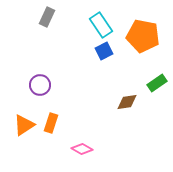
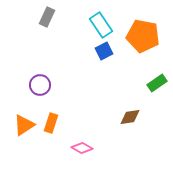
brown diamond: moved 3 px right, 15 px down
pink diamond: moved 1 px up
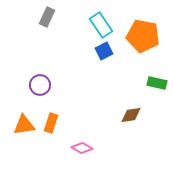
green rectangle: rotated 48 degrees clockwise
brown diamond: moved 1 px right, 2 px up
orange triangle: rotated 25 degrees clockwise
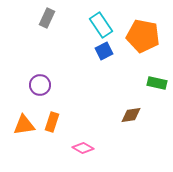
gray rectangle: moved 1 px down
orange rectangle: moved 1 px right, 1 px up
pink diamond: moved 1 px right
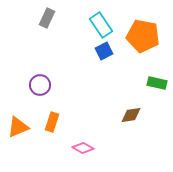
orange triangle: moved 6 px left, 2 px down; rotated 15 degrees counterclockwise
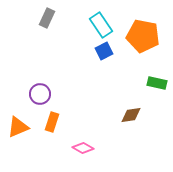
purple circle: moved 9 px down
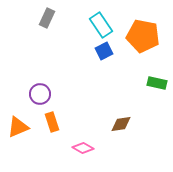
brown diamond: moved 10 px left, 9 px down
orange rectangle: rotated 36 degrees counterclockwise
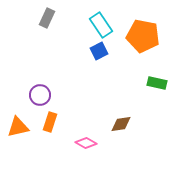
blue square: moved 5 px left
purple circle: moved 1 px down
orange rectangle: moved 2 px left; rotated 36 degrees clockwise
orange triangle: rotated 10 degrees clockwise
pink diamond: moved 3 px right, 5 px up
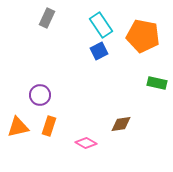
orange rectangle: moved 1 px left, 4 px down
